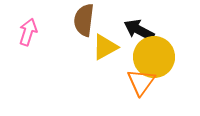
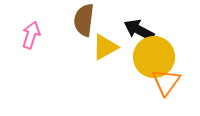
pink arrow: moved 3 px right, 3 px down
orange triangle: moved 25 px right
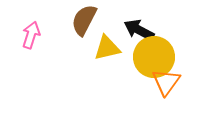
brown semicircle: rotated 20 degrees clockwise
yellow triangle: moved 2 px right, 1 px down; rotated 16 degrees clockwise
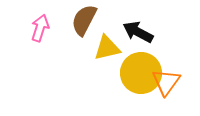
black arrow: moved 1 px left, 2 px down
pink arrow: moved 9 px right, 7 px up
yellow circle: moved 13 px left, 16 px down
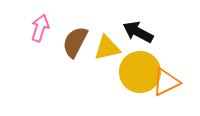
brown semicircle: moved 9 px left, 22 px down
yellow circle: moved 1 px left, 1 px up
orange triangle: rotated 28 degrees clockwise
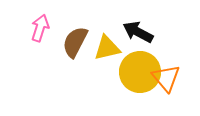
orange triangle: moved 4 px up; rotated 44 degrees counterclockwise
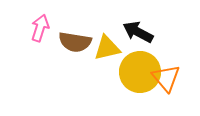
brown semicircle: rotated 108 degrees counterclockwise
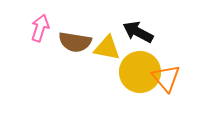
yellow triangle: rotated 24 degrees clockwise
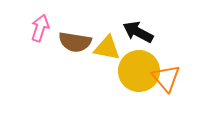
yellow circle: moved 1 px left, 1 px up
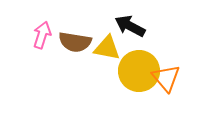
pink arrow: moved 2 px right, 7 px down
black arrow: moved 8 px left, 6 px up
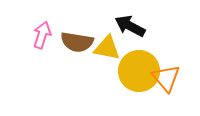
brown semicircle: moved 2 px right
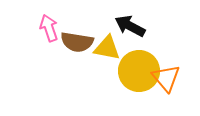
pink arrow: moved 7 px right, 7 px up; rotated 36 degrees counterclockwise
